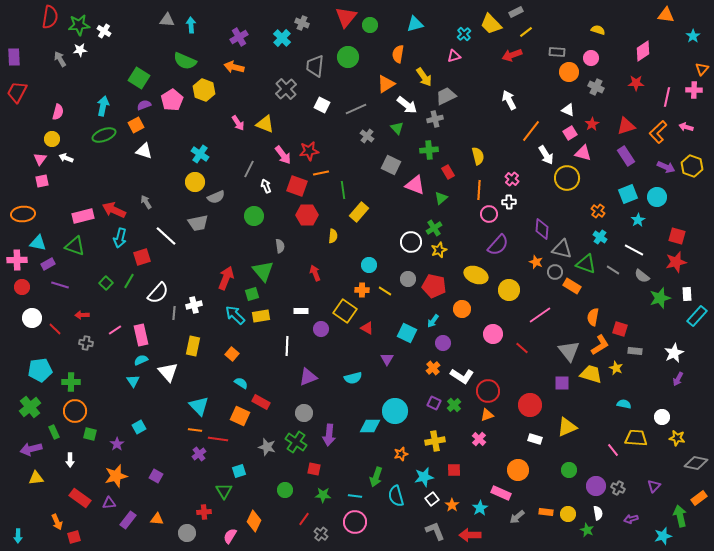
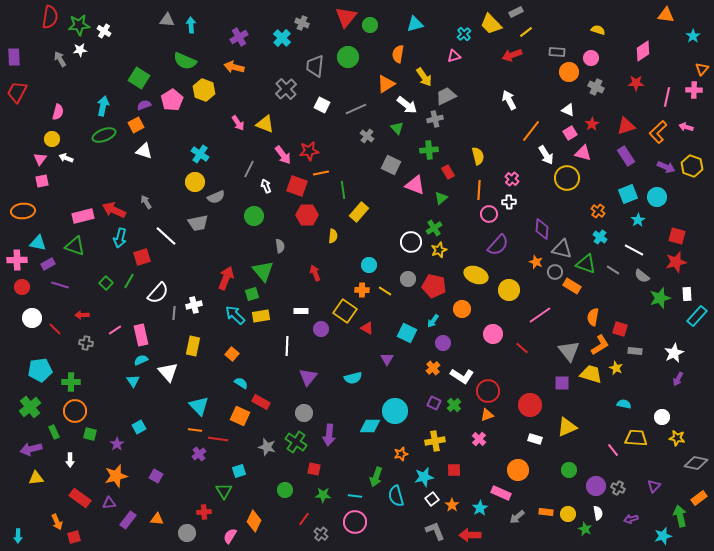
orange ellipse at (23, 214): moved 3 px up
purple triangle at (308, 377): rotated 30 degrees counterclockwise
green star at (587, 530): moved 2 px left, 1 px up
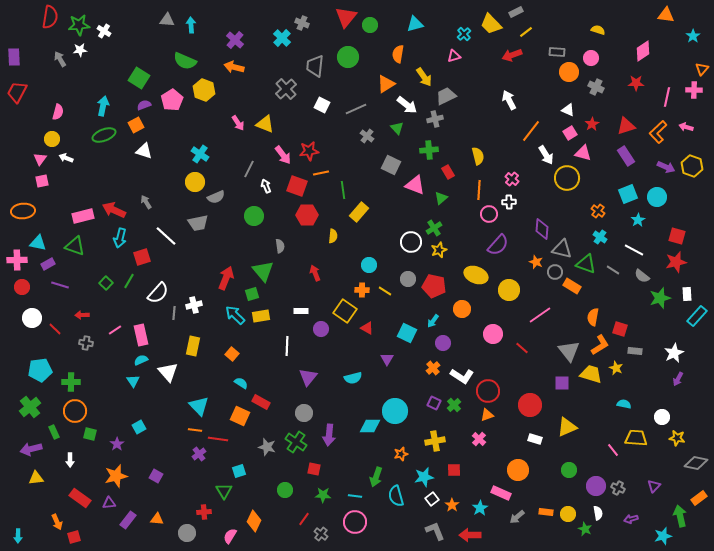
purple cross at (239, 37): moved 4 px left, 3 px down; rotated 18 degrees counterclockwise
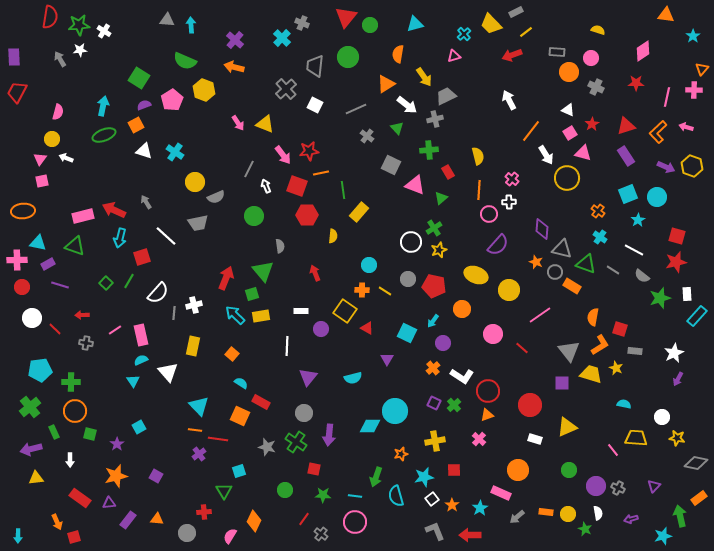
white square at (322, 105): moved 7 px left
cyan cross at (200, 154): moved 25 px left, 2 px up
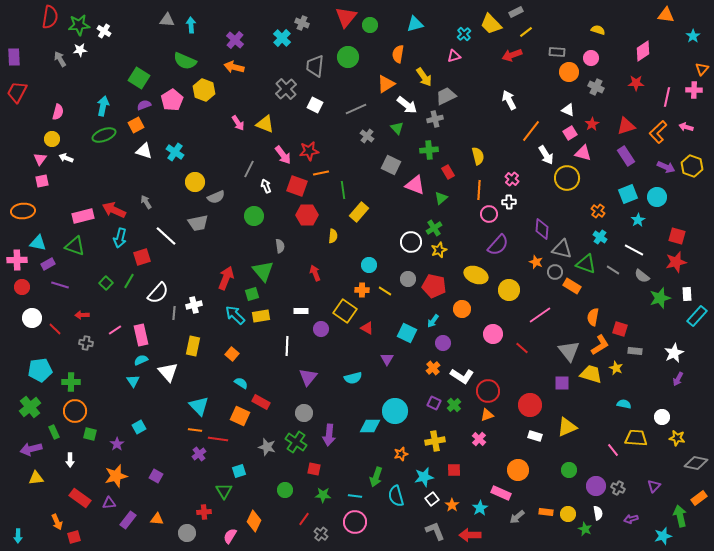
white rectangle at (535, 439): moved 3 px up
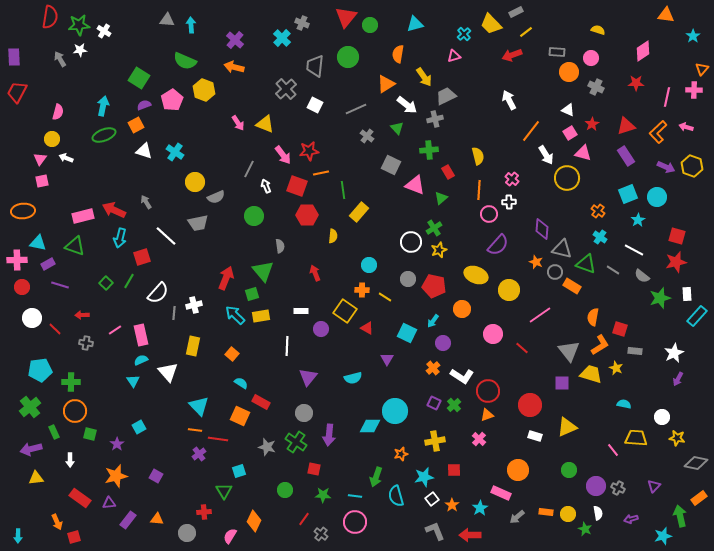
yellow line at (385, 291): moved 6 px down
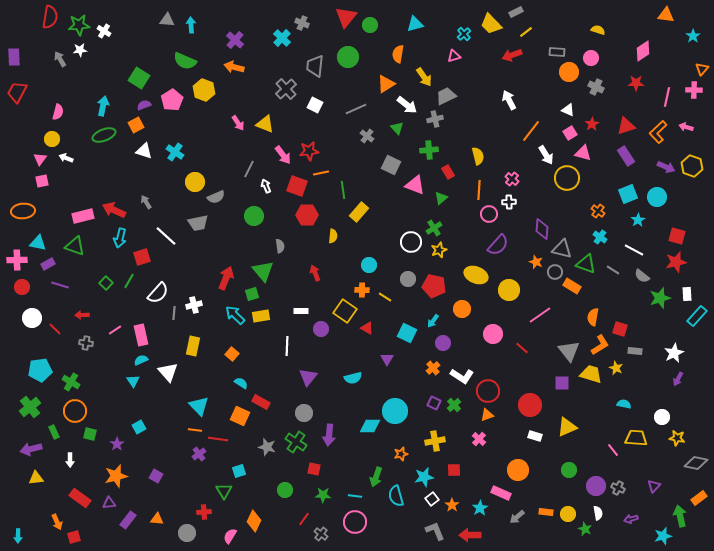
green cross at (71, 382): rotated 30 degrees clockwise
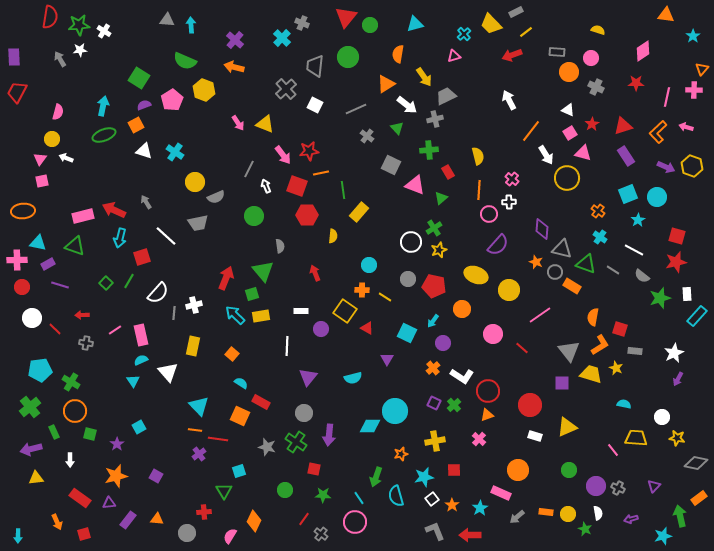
red triangle at (626, 126): moved 3 px left
cyan line at (355, 496): moved 4 px right, 2 px down; rotated 48 degrees clockwise
red square at (74, 537): moved 10 px right, 3 px up
